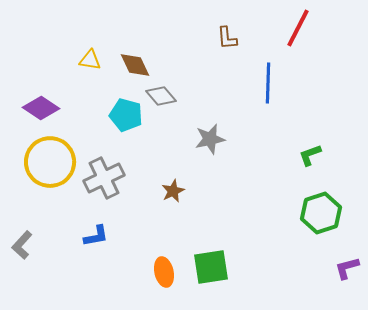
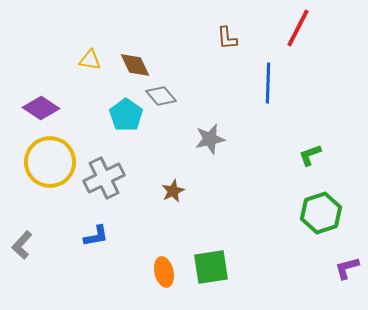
cyan pentagon: rotated 20 degrees clockwise
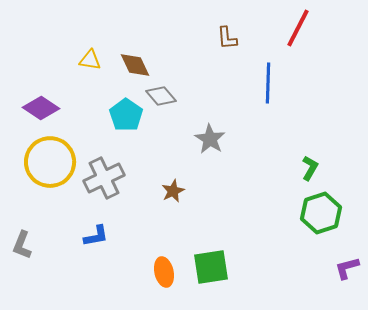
gray star: rotated 28 degrees counterclockwise
green L-shape: moved 13 px down; rotated 140 degrees clockwise
gray L-shape: rotated 20 degrees counterclockwise
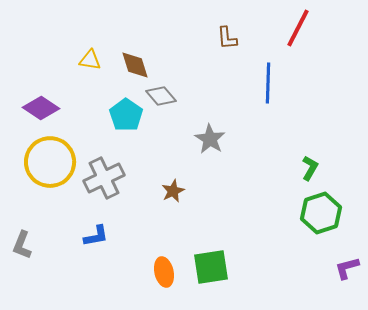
brown diamond: rotated 8 degrees clockwise
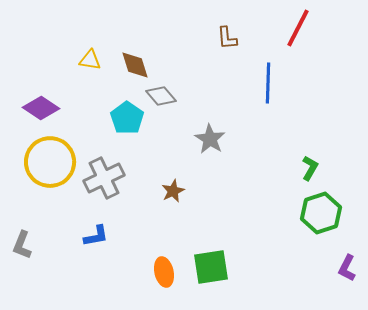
cyan pentagon: moved 1 px right, 3 px down
purple L-shape: rotated 48 degrees counterclockwise
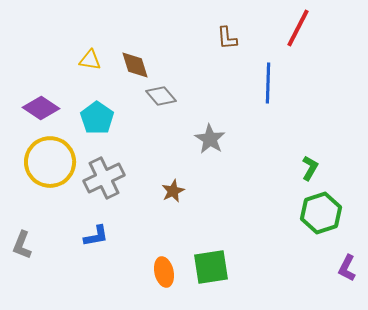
cyan pentagon: moved 30 px left
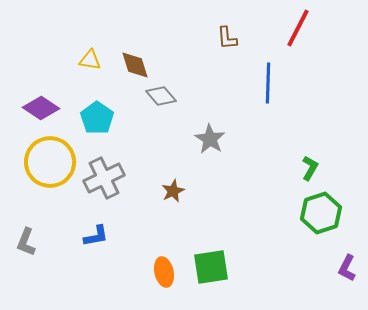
gray L-shape: moved 4 px right, 3 px up
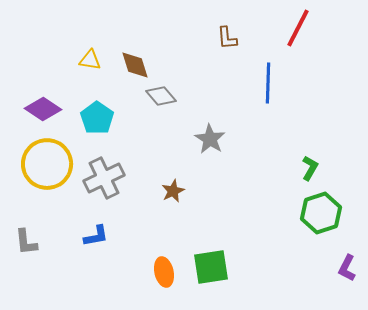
purple diamond: moved 2 px right, 1 px down
yellow circle: moved 3 px left, 2 px down
gray L-shape: rotated 28 degrees counterclockwise
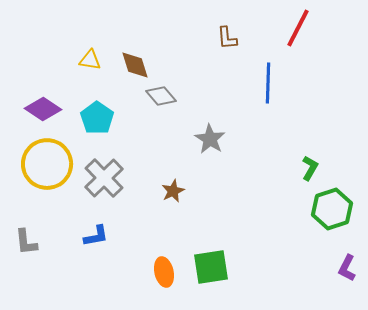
gray cross: rotated 18 degrees counterclockwise
green hexagon: moved 11 px right, 4 px up
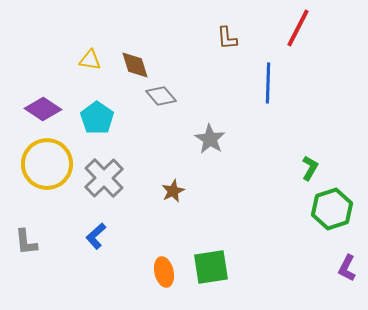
blue L-shape: rotated 148 degrees clockwise
